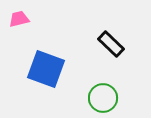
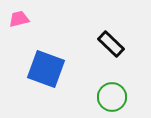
green circle: moved 9 px right, 1 px up
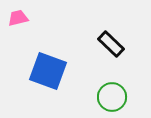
pink trapezoid: moved 1 px left, 1 px up
blue square: moved 2 px right, 2 px down
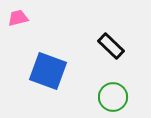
black rectangle: moved 2 px down
green circle: moved 1 px right
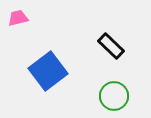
blue square: rotated 33 degrees clockwise
green circle: moved 1 px right, 1 px up
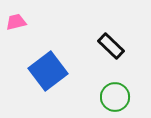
pink trapezoid: moved 2 px left, 4 px down
green circle: moved 1 px right, 1 px down
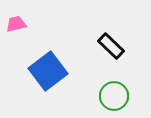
pink trapezoid: moved 2 px down
green circle: moved 1 px left, 1 px up
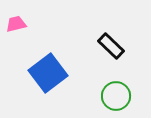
blue square: moved 2 px down
green circle: moved 2 px right
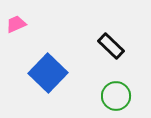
pink trapezoid: rotated 10 degrees counterclockwise
blue square: rotated 9 degrees counterclockwise
